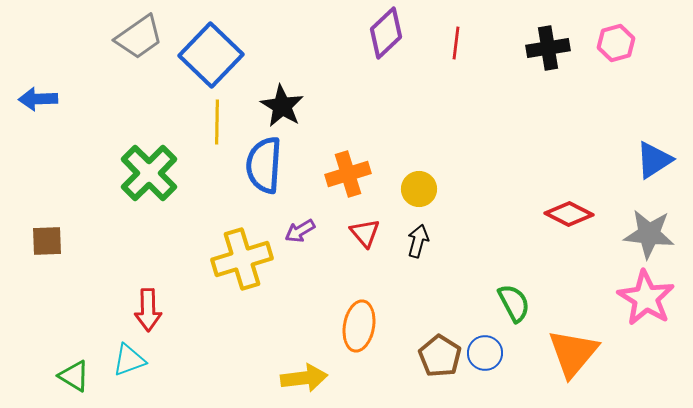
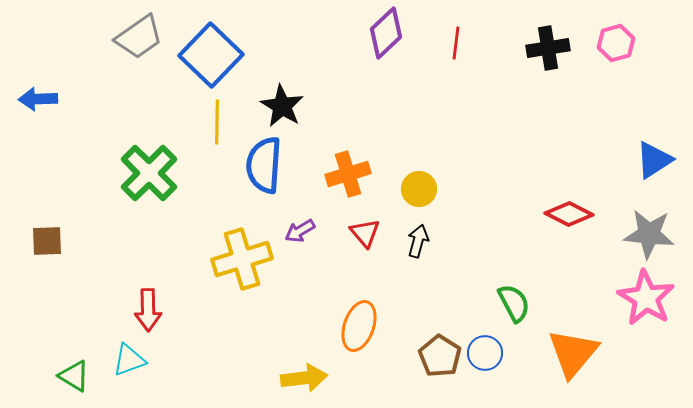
orange ellipse: rotated 9 degrees clockwise
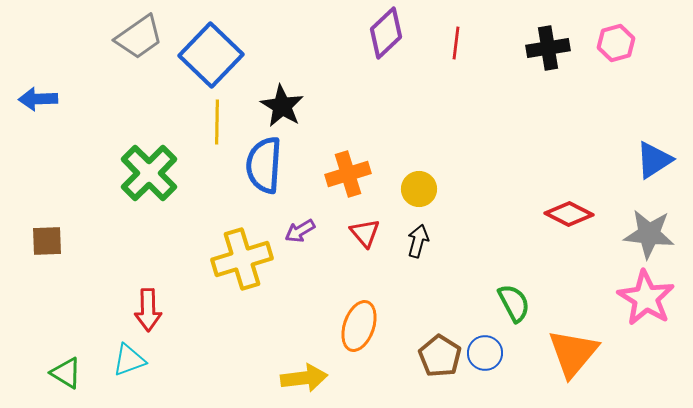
green triangle: moved 8 px left, 3 px up
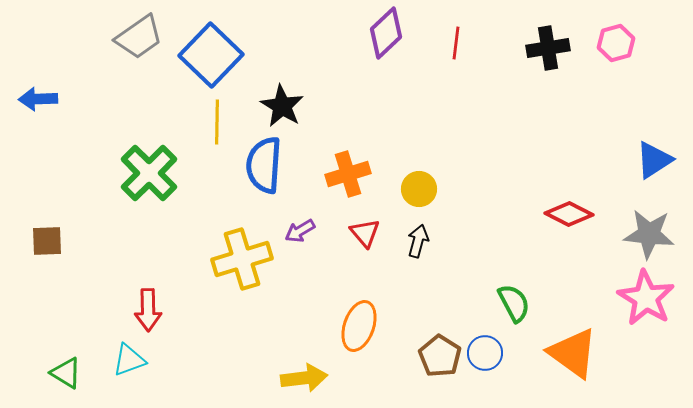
orange triangle: rotated 34 degrees counterclockwise
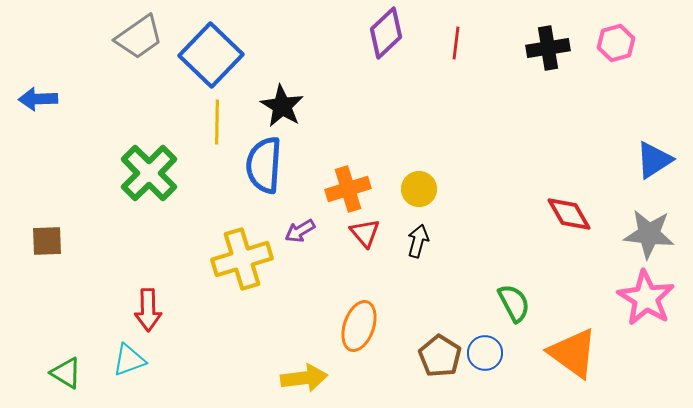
orange cross: moved 15 px down
red diamond: rotated 33 degrees clockwise
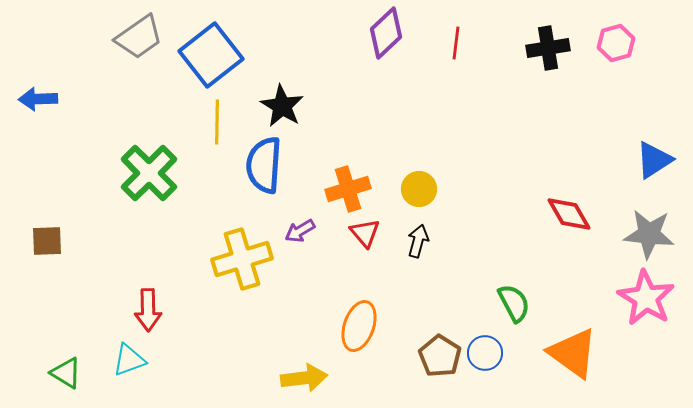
blue square: rotated 8 degrees clockwise
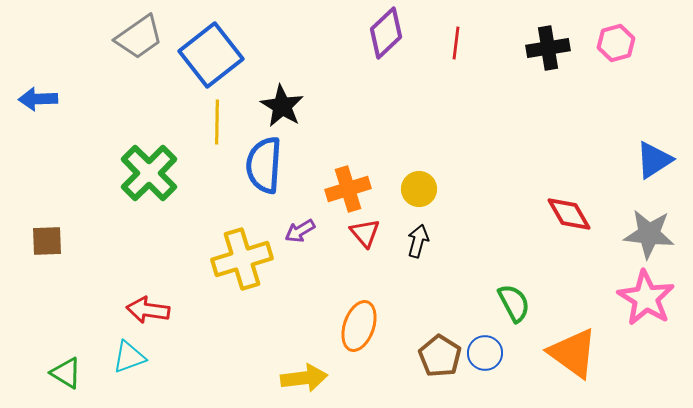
red arrow: rotated 99 degrees clockwise
cyan triangle: moved 3 px up
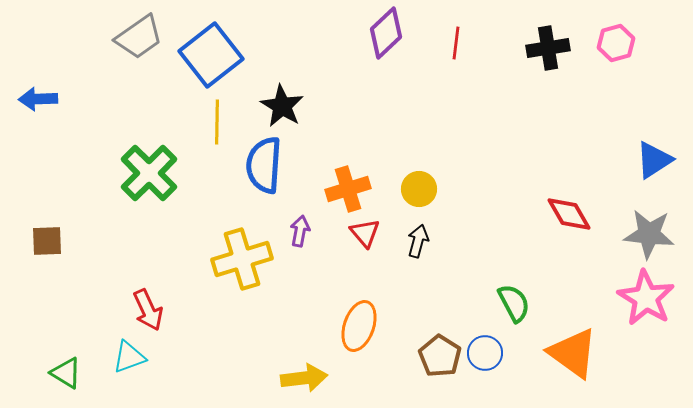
purple arrow: rotated 132 degrees clockwise
red arrow: rotated 123 degrees counterclockwise
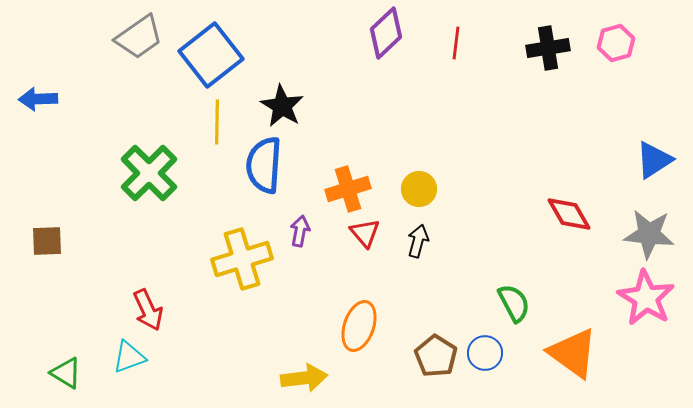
brown pentagon: moved 4 px left
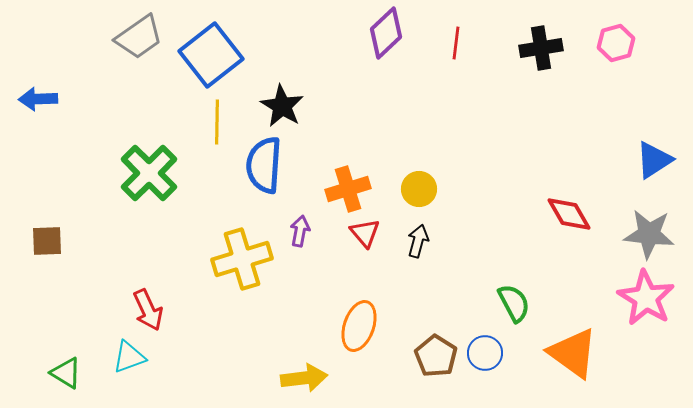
black cross: moved 7 px left
